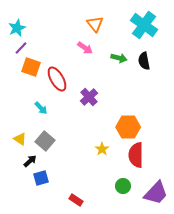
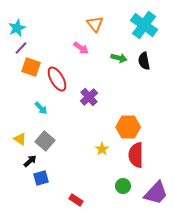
pink arrow: moved 4 px left
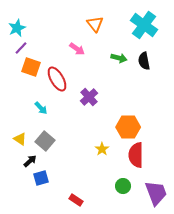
pink arrow: moved 4 px left, 1 px down
purple trapezoid: rotated 64 degrees counterclockwise
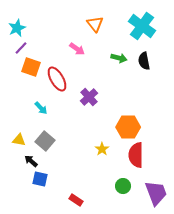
cyan cross: moved 2 px left, 1 px down
yellow triangle: moved 1 px left, 1 px down; rotated 24 degrees counterclockwise
black arrow: moved 1 px right; rotated 96 degrees counterclockwise
blue square: moved 1 px left, 1 px down; rotated 28 degrees clockwise
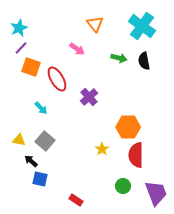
cyan star: moved 2 px right
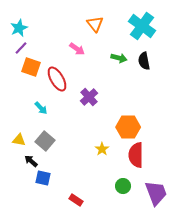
blue square: moved 3 px right, 1 px up
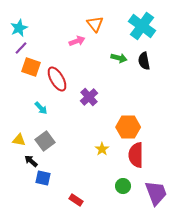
pink arrow: moved 8 px up; rotated 56 degrees counterclockwise
gray square: rotated 12 degrees clockwise
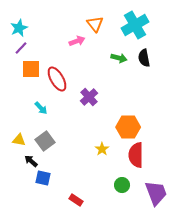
cyan cross: moved 7 px left, 1 px up; rotated 24 degrees clockwise
black semicircle: moved 3 px up
orange square: moved 2 px down; rotated 18 degrees counterclockwise
green circle: moved 1 px left, 1 px up
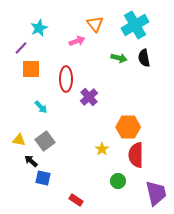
cyan star: moved 20 px right
red ellipse: moved 9 px right; rotated 30 degrees clockwise
cyan arrow: moved 1 px up
green circle: moved 4 px left, 4 px up
purple trapezoid: rotated 8 degrees clockwise
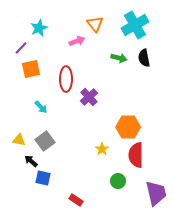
orange square: rotated 12 degrees counterclockwise
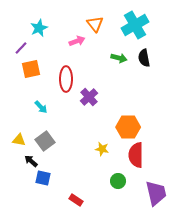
yellow star: rotated 24 degrees counterclockwise
